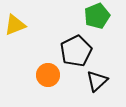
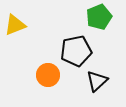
green pentagon: moved 2 px right, 1 px down
black pentagon: rotated 16 degrees clockwise
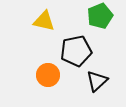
green pentagon: moved 1 px right, 1 px up
yellow triangle: moved 29 px right, 4 px up; rotated 35 degrees clockwise
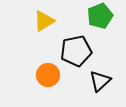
yellow triangle: rotated 45 degrees counterclockwise
black triangle: moved 3 px right
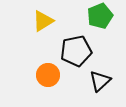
yellow triangle: moved 1 px left
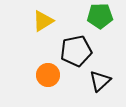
green pentagon: rotated 20 degrees clockwise
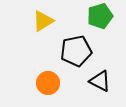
green pentagon: rotated 15 degrees counterclockwise
orange circle: moved 8 px down
black triangle: rotated 50 degrees counterclockwise
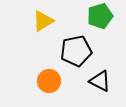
orange circle: moved 1 px right, 2 px up
